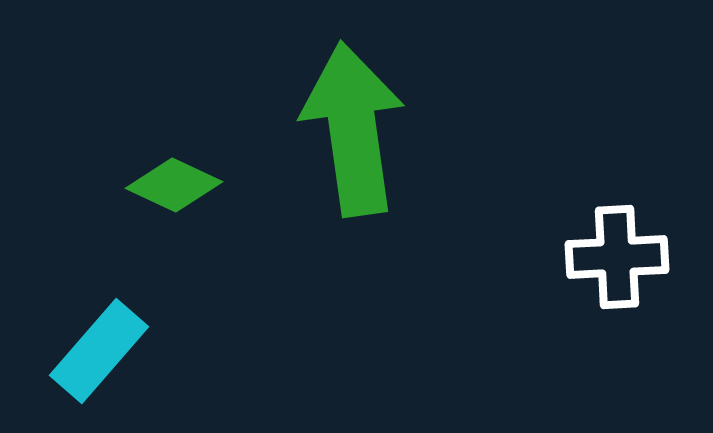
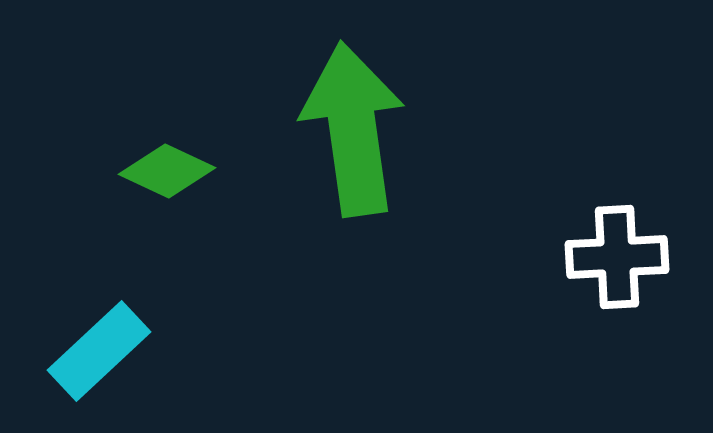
green diamond: moved 7 px left, 14 px up
cyan rectangle: rotated 6 degrees clockwise
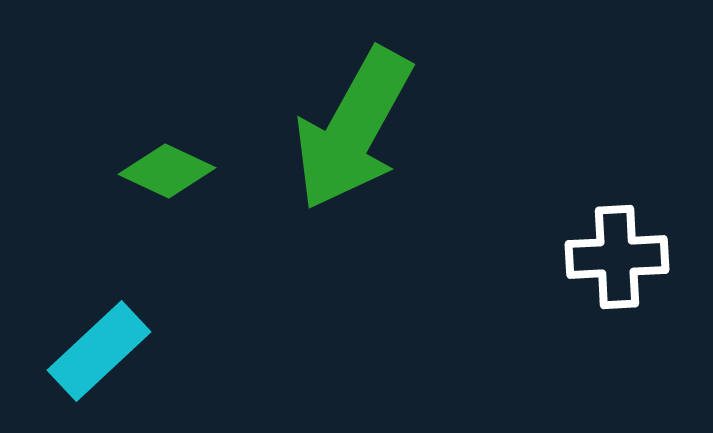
green arrow: rotated 143 degrees counterclockwise
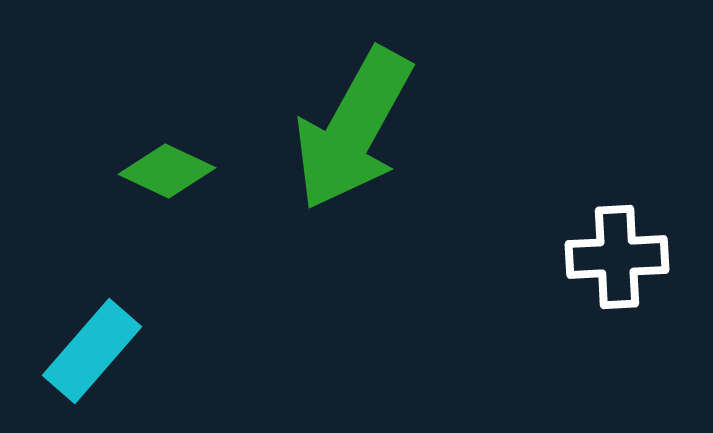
cyan rectangle: moved 7 px left; rotated 6 degrees counterclockwise
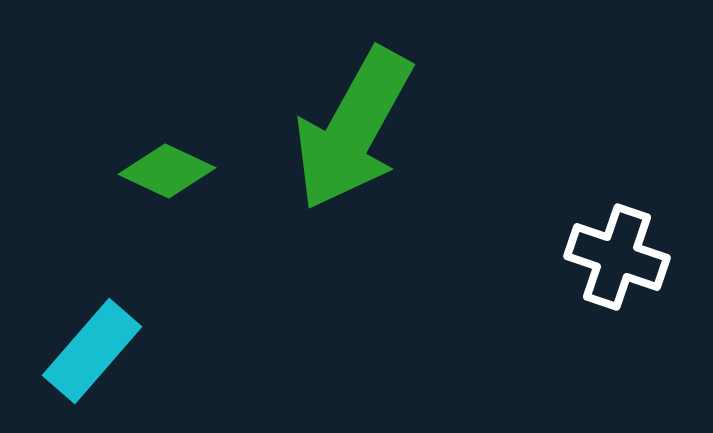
white cross: rotated 22 degrees clockwise
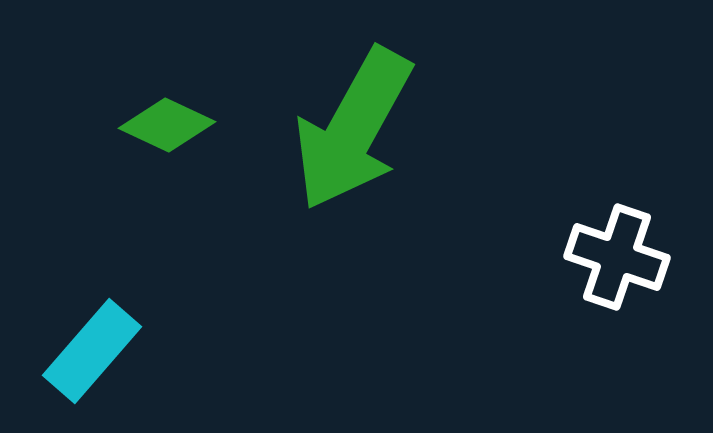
green diamond: moved 46 px up
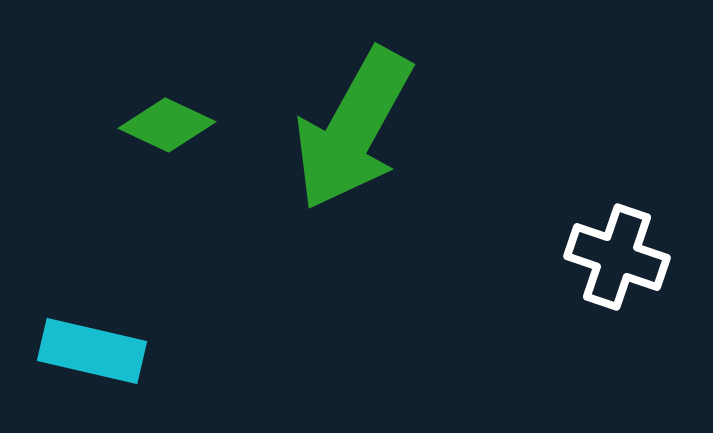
cyan rectangle: rotated 62 degrees clockwise
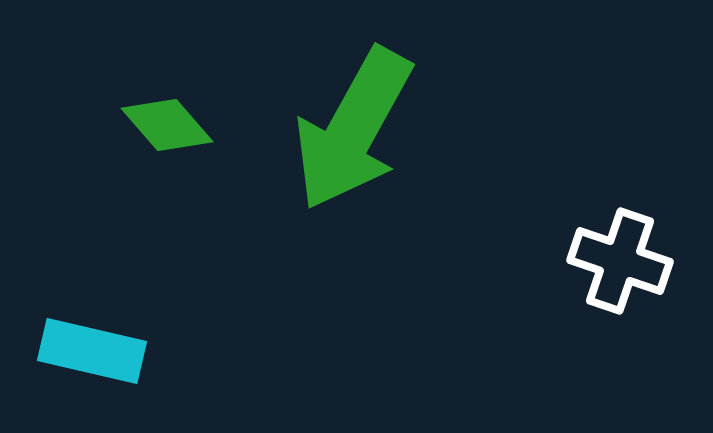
green diamond: rotated 24 degrees clockwise
white cross: moved 3 px right, 4 px down
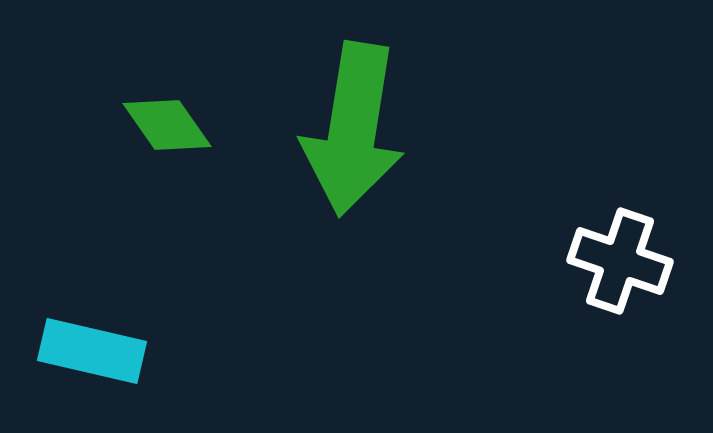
green diamond: rotated 6 degrees clockwise
green arrow: rotated 20 degrees counterclockwise
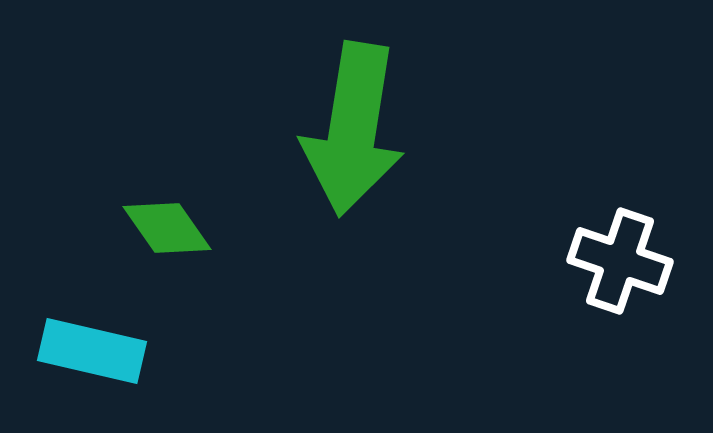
green diamond: moved 103 px down
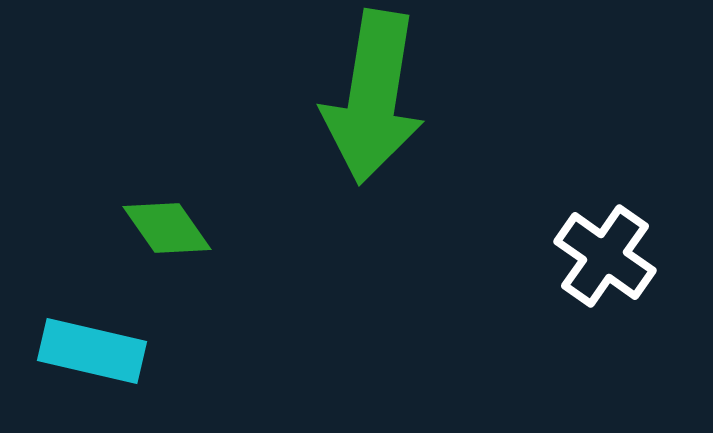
green arrow: moved 20 px right, 32 px up
white cross: moved 15 px left, 5 px up; rotated 16 degrees clockwise
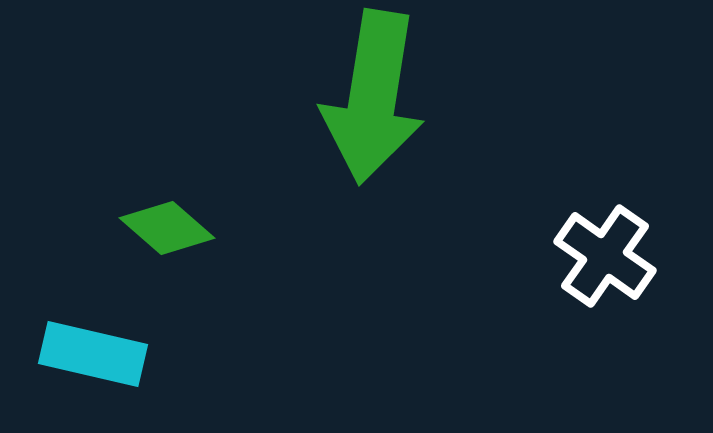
green diamond: rotated 14 degrees counterclockwise
cyan rectangle: moved 1 px right, 3 px down
